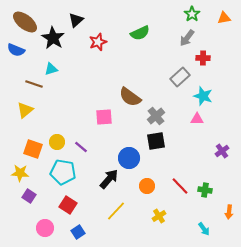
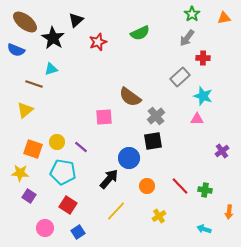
black square: moved 3 px left
cyan arrow: rotated 144 degrees clockwise
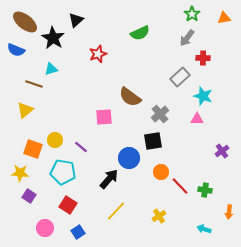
red star: moved 12 px down
gray cross: moved 4 px right, 2 px up
yellow circle: moved 2 px left, 2 px up
orange circle: moved 14 px right, 14 px up
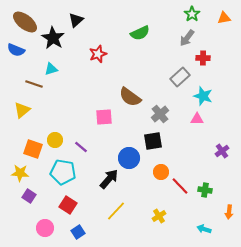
yellow triangle: moved 3 px left
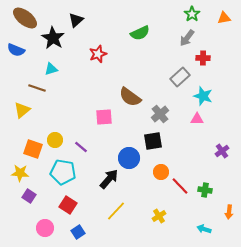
brown ellipse: moved 4 px up
brown line: moved 3 px right, 4 px down
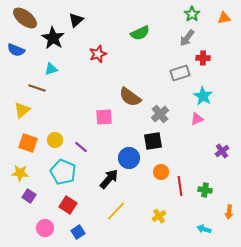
gray rectangle: moved 4 px up; rotated 24 degrees clockwise
cyan star: rotated 12 degrees clockwise
pink triangle: rotated 24 degrees counterclockwise
orange square: moved 5 px left, 6 px up
cyan pentagon: rotated 15 degrees clockwise
red line: rotated 36 degrees clockwise
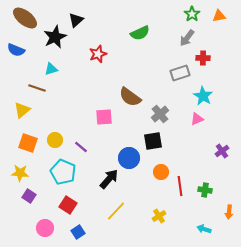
orange triangle: moved 5 px left, 2 px up
black star: moved 2 px right, 1 px up; rotated 15 degrees clockwise
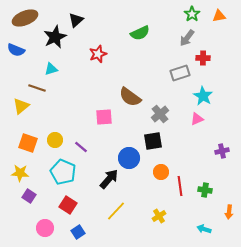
brown ellipse: rotated 60 degrees counterclockwise
yellow triangle: moved 1 px left, 4 px up
purple cross: rotated 24 degrees clockwise
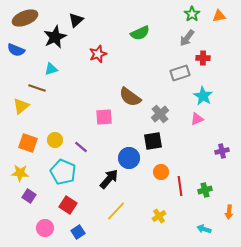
green cross: rotated 24 degrees counterclockwise
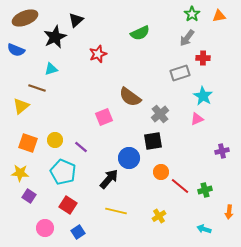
pink square: rotated 18 degrees counterclockwise
red line: rotated 42 degrees counterclockwise
yellow line: rotated 60 degrees clockwise
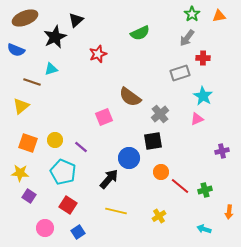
brown line: moved 5 px left, 6 px up
